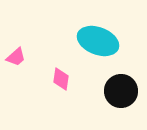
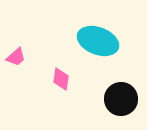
black circle: moved 8 px down
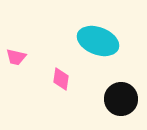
pink trapezoid: rotated 55 degrees clockwise
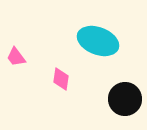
pink trapezoid: rotated 40 degrees clockwise
black circle: moved 4 px right
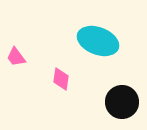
black circle: moved 3 px left, 3 px down
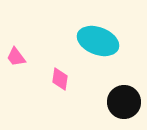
pink diamond: moved 1 px left
black circle: moved 2 px right
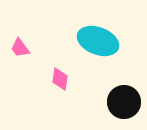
pink trapezoid: moved 4 px right, 9 px up
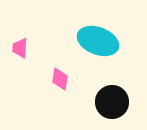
pink trapezoid: rotated 40 degrees clockwise
black circle: moved 12 px left
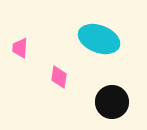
cyan ellipse: moved 1 px right, 2 px up
pink diamond: moved 1 px left, 2 px up
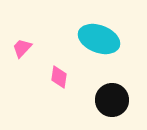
pink trapezoid: moved 2 px right; rotated 40 degrees clockwise
black circle: moved 2 px up
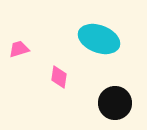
pink trapezoid: moved 3 px left, 1 px down; rotated 30 degrees clockwise
black circle: moved 3 px right, 3 px down
